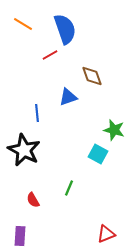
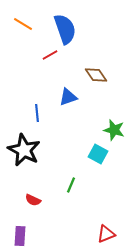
brown diamond: moved 4 px right, 1 px up; rotated 15 degrees counterclockwise
green line: moved 2 px right, 3 px up
red semicircle: rotated 35 degrees counterclockwise
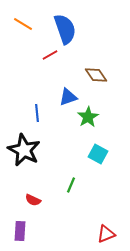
green star: moved 26 px left, 13 px up; rotated 25 degrees clockwise
purple rectangle: moved 5 px up
